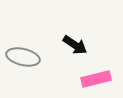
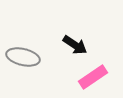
pink rectangle: moved 3 px left, 2 px up; rotated 20 degrees counterclockwise
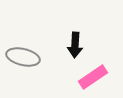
black arrow: rotated 60 degrees clockwise
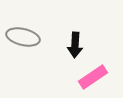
gray ellipse: moved 20 px up
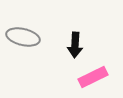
pink rectangle: rotated 8 degrees clockwise
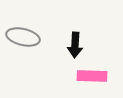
pink rectangle: moved 1 px left, 1 px up; rotated 28 degrees clockwise
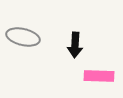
pink rectangle: moved 7 px right
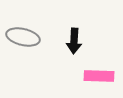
black arrow: moved 1 px left, 4 px up
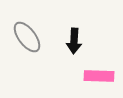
gray ellipse: moved 4 px right; rotated 40 degrees clockwise
